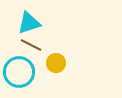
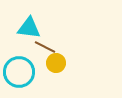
cyan triangle: moved 5 px down; rotated 25 degrees clockwise
brown line: moved 14 px right, 2 px down
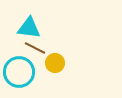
brown line: moved 10 px left, 1 px down
yellow circle: moved 1 px left
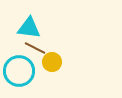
yellow circle: moved 3 px left, 1 px up
cyan circle: moved 1 px up
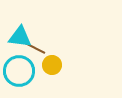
cyan triangle: moved 9 px left, 9 px down
yellow circle: moved 3 px down
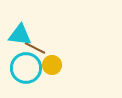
cyan triangle: moved 2 px up
cyan circle: moved 7 px right, 3 px up
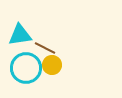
cyan triangle: rotated 15 degrees counterclockwise
brown line: moved 10 px right
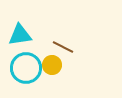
brown line: moved 18 px right, 1 px up
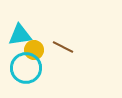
yellow circle: moved 18 px left, 15 px up
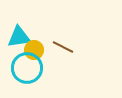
cyan triangle: moved 1 px left, 2 px down
cyan circle: moved 1 px right
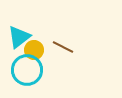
cyan triangle: rotated 30 degrees counterclockwise
cyan circle: moved 2 px down
